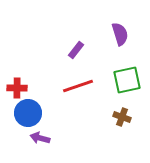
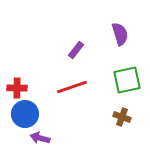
red line: moved 6 px left, 1 px down
blue circle: moved 3 px left, 1 px down
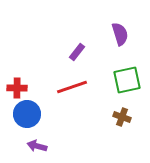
purple rectangle: moved 1 px right, 2 px down
blue circle: moved 2 px right
purple arrow: moved 3 px left, 8 px down
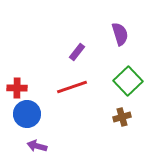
green square: moved 1 px right, 1 px down; rotated 32 degrees counterclockwise
brown cross: rotated 36 degrees counterclockwise
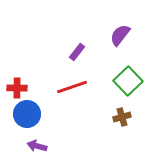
purple semicircle: moved 1 px down; rotated 125 degrees counterclockwise
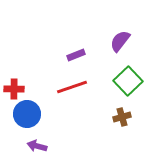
purple semicircle: moved 6 px down
purple rectangle: moved 1 px left, 3 px down; rotated 30 degrees clockwise
red cross: moved 3 px left, 1 px down
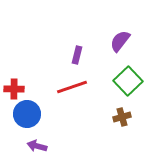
purple rectangle: moved 1 px right; rotated 54 degrees counterclockwise
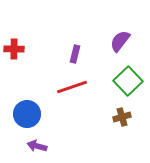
purple rectangle: moved 2 px left, 1 px up
red cross: moved 40 px up
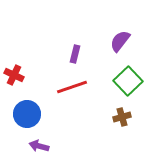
red cross: moved 26 px down; rotated 24 degrees clockwise
purple arrow: moved 2 px right
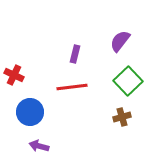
red line: rotated 12 degrees clockwise
blue circle: moved 3 px right, 2 px up
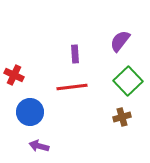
purple rectangle: rotated 18 degrees counterclockwise
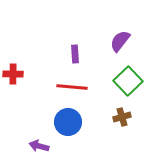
red cross: moved 1 px left, 1 px up; rotated 24 degrees counterclockwise
red line: rotated 12 degrees clockwise
blue circle: moved 38 px right, 10 px down
